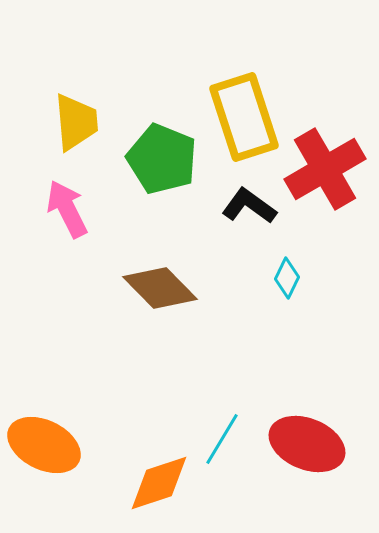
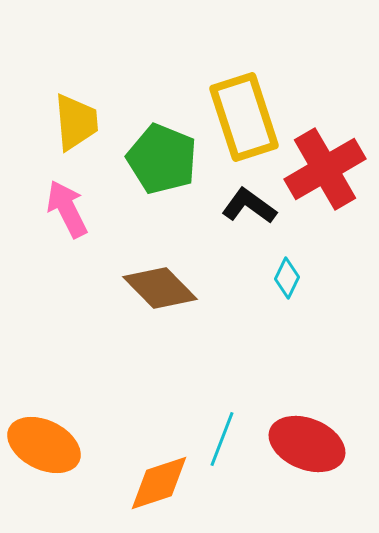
cyan line: rotated 10 degrees counterclockwise
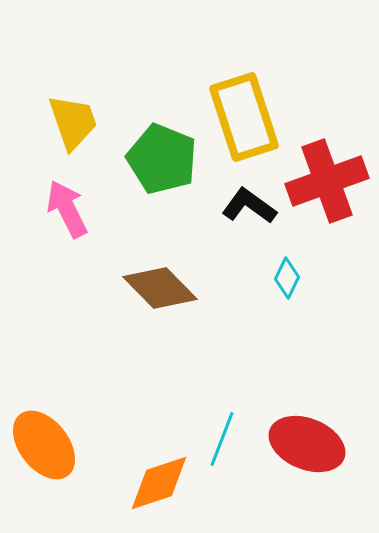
yellow trapezoid: moved 3 px left; rotated 14 degrees counterclockwise
red cross: moved 2 px right, 12 px down; rotated 10 degrees clockwise
orange ellipse: rotated 26 degrees clockwise
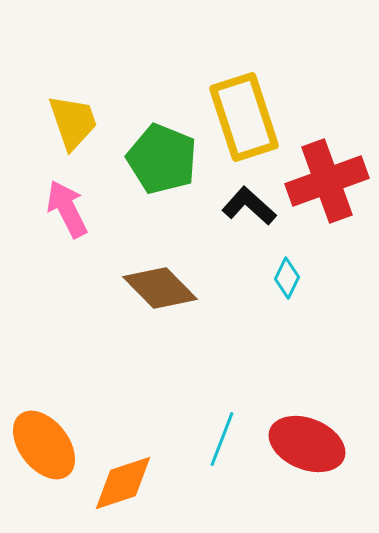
black L-shape: rotated 6 degrees clockwise
orange diamond: moved 36 px left
